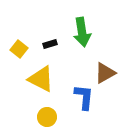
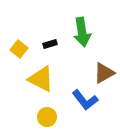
brown triangle: moved 1 px left
blue L-shape: moved 1 px right, 3 px down; rotated 136 degrees clockwise
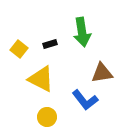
brown triangle: moved 2 px left; rotated 20 degrees clockwise
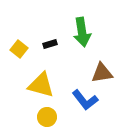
yellow triangle: moved 6 px down; rotated 12 degrees counterclockwise
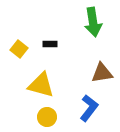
green arrow: moved 11 px right, 10 px up
black rectangle: rotated 16 degrees clockwise
blue L-shape: moved 4 px right, 8 px down; rotated 104 degrees counterclockwise
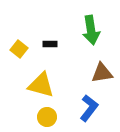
green arrow: moved 2 px left, 8 px down
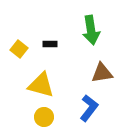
yellow circle: moved 3 px left
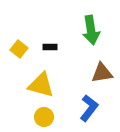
black rectangle: moved 3 px down
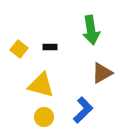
brown triangle: rotated 20 degrees counterclockwise
blue L-shape: moved 6 px left, 2 px down; rotated 8 degrees clockwise
